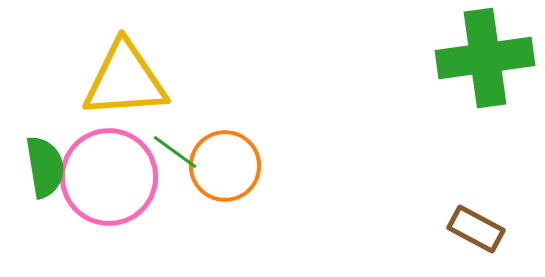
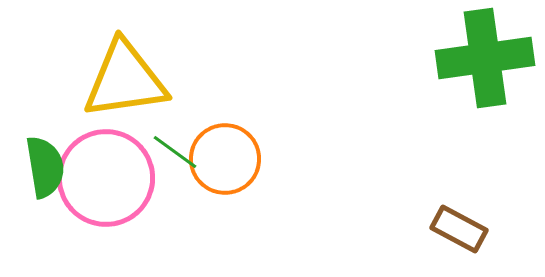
yellow triangle: rotated 4 degrees counterclockwise
orange circle: moved 7 px up
pink circle: moved 3 px left, 1 px down
brown rectangle: moved 17 px left
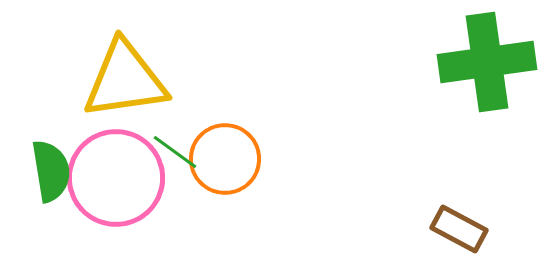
green cross: moved 2 px right, 4 px down
green semicircle: moved 6 px right, 4 px down
pink circle: moved 10 px right
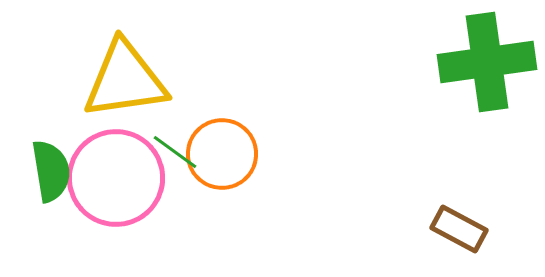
orange circle: moved 3 px left, 5 px up
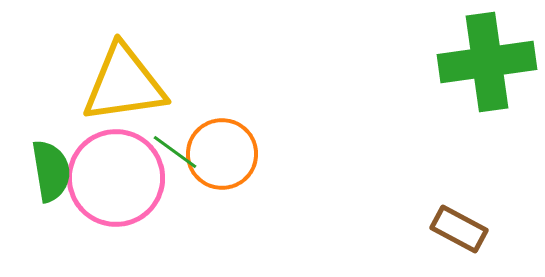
yellow triangle: moved 1 px left, 4 px down
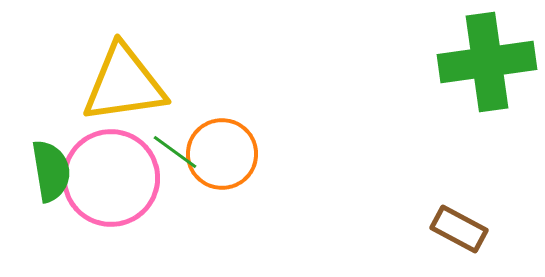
pink circle: moved 5 px left
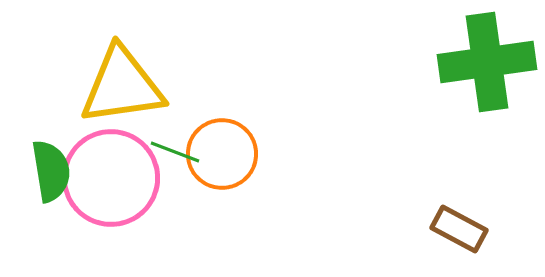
yellow triangle: moved 2 px left, 2 px down
green line: rotated 15 degrees counterclockwise
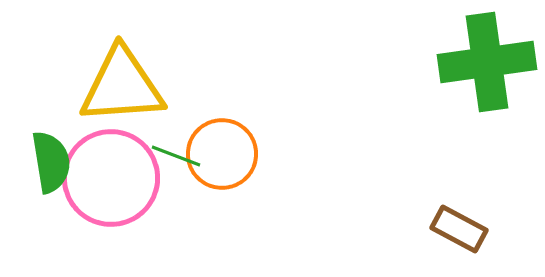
yellow triangle: rotated 4 degrees clockwise
green line: moved 1 px right, 4 px down
green semicircle: moved 9 px up
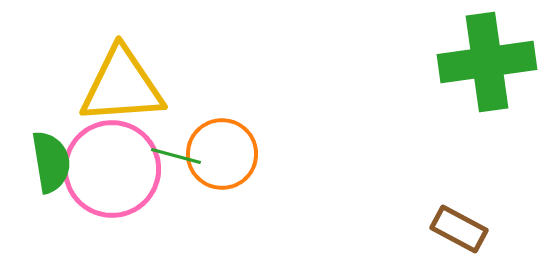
green line: rotated 6 degrees counterclockwise
pink circle: moved 1 px right, 9 px up
